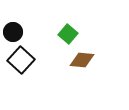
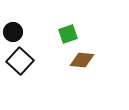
green square: rotated 30 degrees clockwise
black square: moved 1 px left, 1 px down
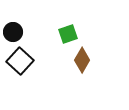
brown diamond: rotated 65 degrees counterclockwise
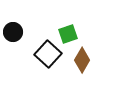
black square: moved 28 px right, 7 px up
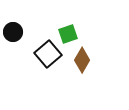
black square: rotated 8 degrees clockwise
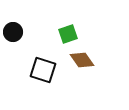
black square: moved 5 px left, 16 px down; rotated 32 degrees counterclockwise
brown diamond: rotated 65 degrees counterclockwise
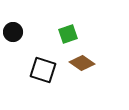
brown diamond: moved 3 px down; rotated 20 degrees counterclockwise
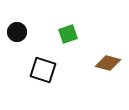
black circle: moved 4 px right
brown diamond: moved 26 px right; rotated 20 degrees counterclockwise
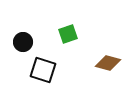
black circle: moved 6 px right, 10 px down
